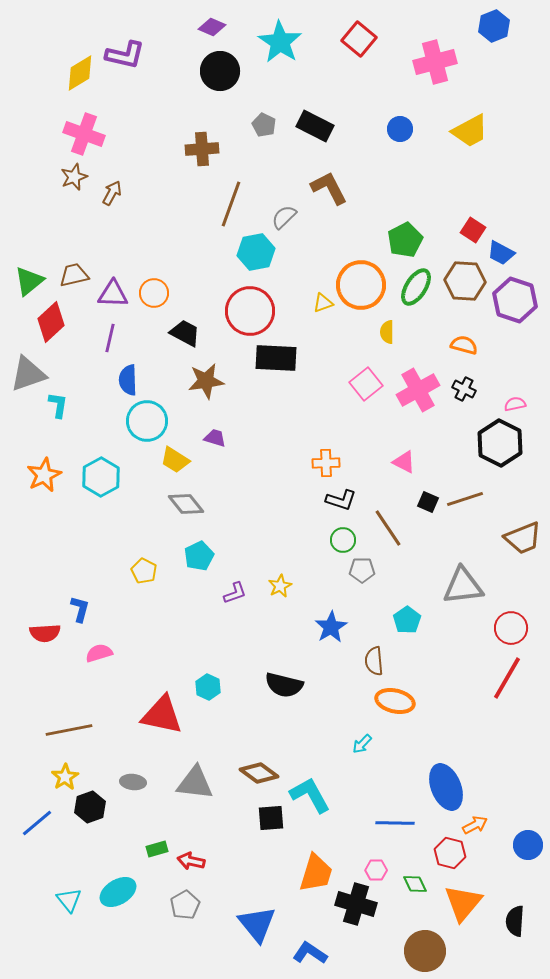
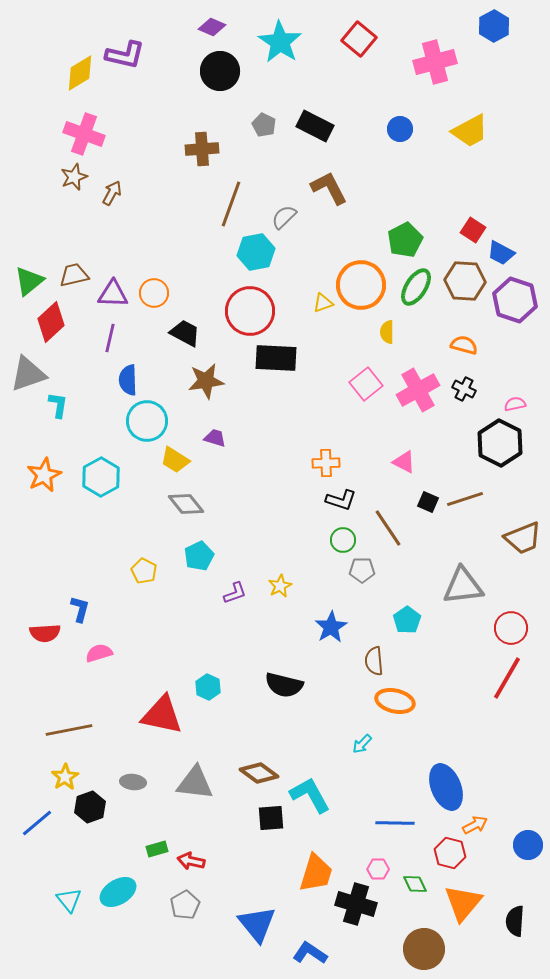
blue hexagon at (494, 26): rotated 8 degrees counterclockwise
pink hexagon at (376, 870): moved 2 px right, 1 px up
brown circle at (425, 951): moved 1 px left, 2 px up
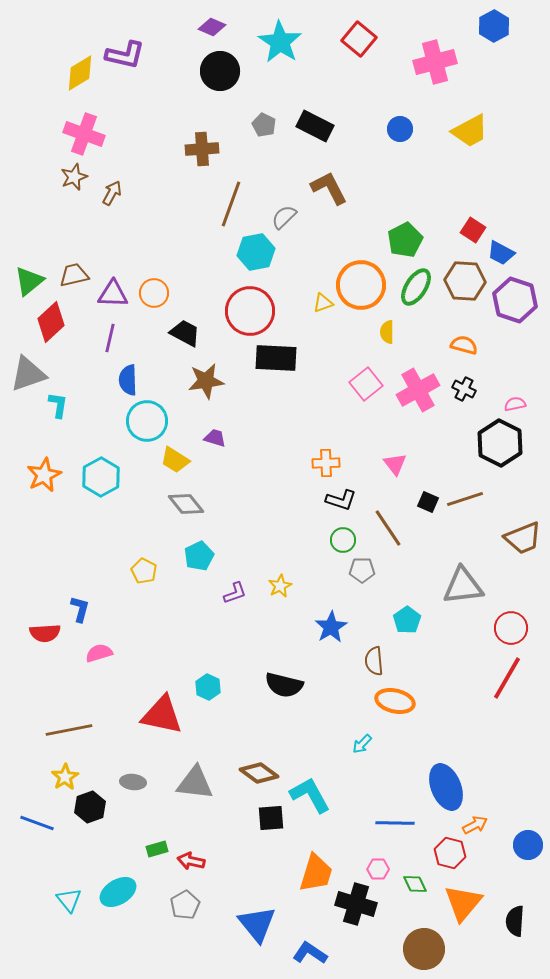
pink triangle at (404, 462): moved 9 px left, 2 px down; rotated 25 degrees clockwise
blue line at (37, 823): rotated 60 degrees clockwise
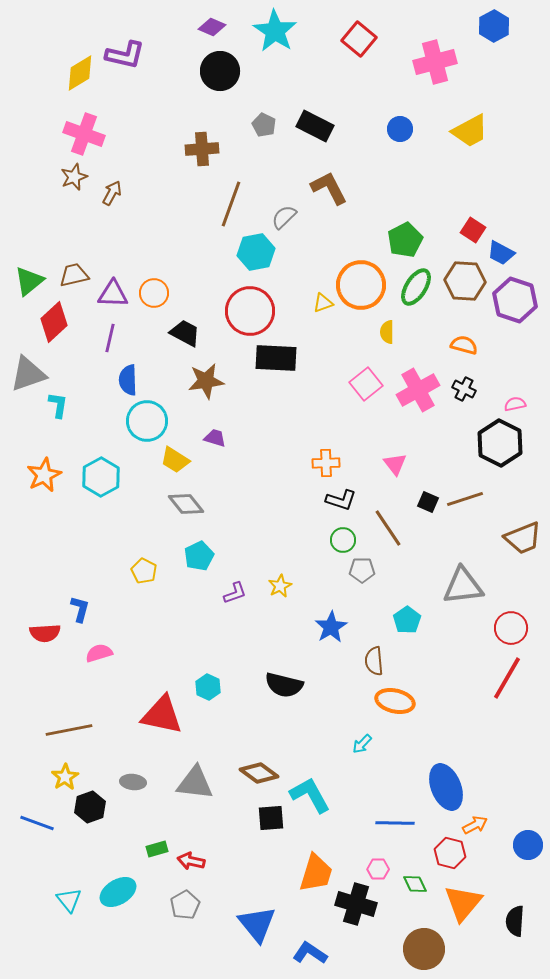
cyan star at (280, 42): moved 5 px left, 11 px up
red diamond at (51, 322): moved 3 px right
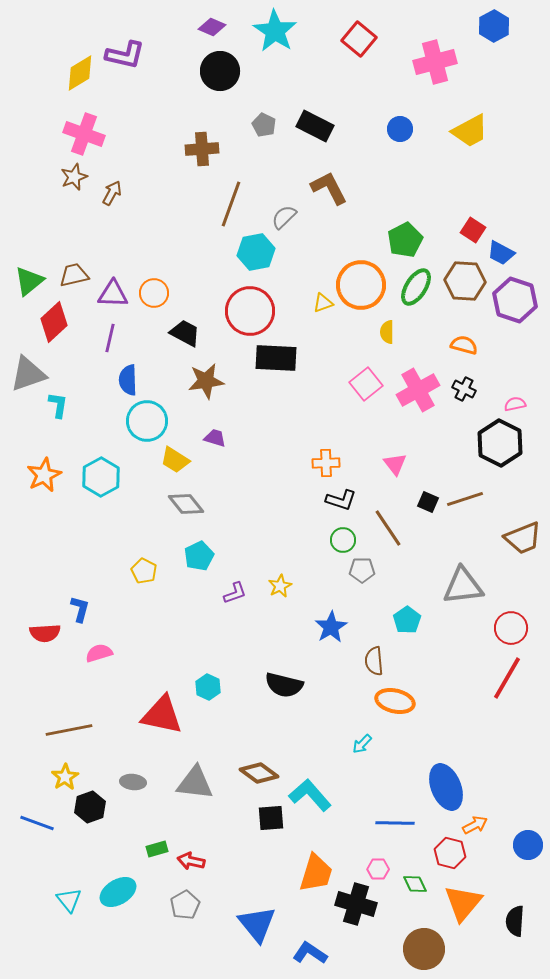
cyan L-shape at (310, 795): rotated 12 degrees counterclockwise
